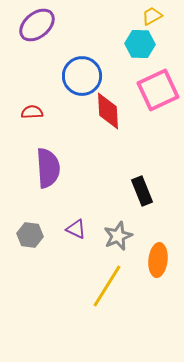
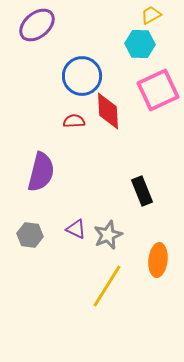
yellow trapezoid: moved 1 px left, 1 px up
red semicircle: moved 42 px right, 9 px down
purple semicircle: moved 7 px left, 4 px down; rotated 18 degrees clockwise
gray star: moved 10 px left, 1 px up
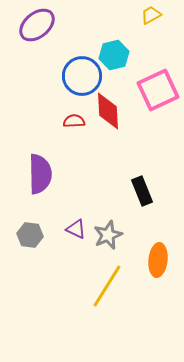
cyan hexagon: moved 26 px left, 11 px down; rotated 16 degrees counterclockwise
purple semicircle: moved 1 px left, 2 px down; rotated 15 degrees counterclockwise
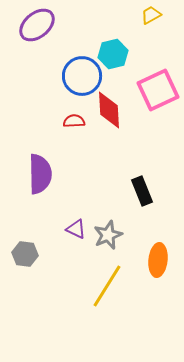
cyan hexagon: moved 1 px left, 1 px up
red diamond: moved 1 px right, 1 px up
gray hexagon: moved 5 px left, 19 px down
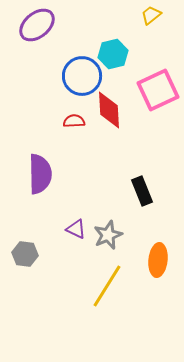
yellow trapezoid: rotated 10 degrees counterclockwise
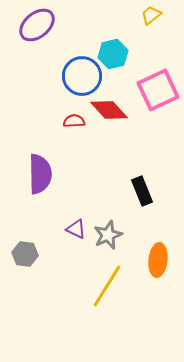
red diamond: rotated 39 degrees counterclockwise
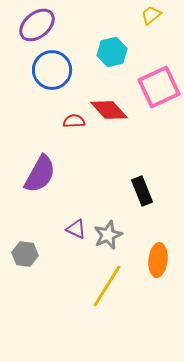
cyan hexagon: moved 1 px left, 2 px up
blue circle: moved 30 px left, 6 px up
pink square: moved 1 px right, 3 px up
purple semicircle: rotated 30 degrees clockwise
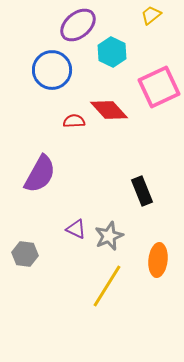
purple ellipse: moved 41 px right
cyan hexagon: rotated 20 degrees counterclockwise
gray star: moved 1 px right, 1 px down
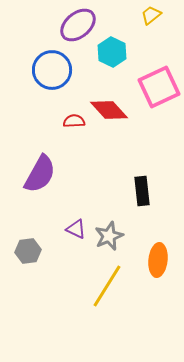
black rectangle: rotated 16 degrees clockwise
gray hexagon: moved 3 px right, 3 px up; rotated 15 degrees counterclockwise
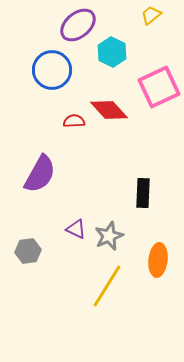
black rectangle: moved 1 px right, 2 px down; rotated 8 degrees clockwise
